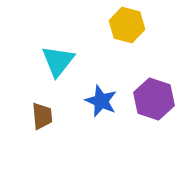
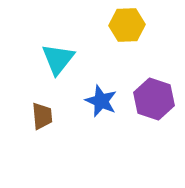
yellow hexagon: rotated 16 degrees counterclockwise
cyan triangle: moved 2 px up
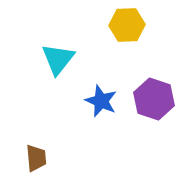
brown trapezoid: moved 6 px left, 42 px down
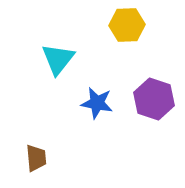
blue star: moved 4 px left, 2 px down; rotated 12 degrees counterclockwise
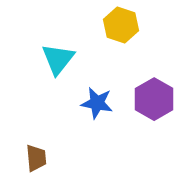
yellow hexagon: moved 6 px left; rotated 20 degrees clockwise
purple hexagon: rotated 12 degrees clockwise
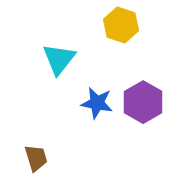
cyan triangle: moved 1 px right
purple hexagon: moved 11 px left, 3 px down
brown trapezoid: rotated 12 degrees counterclockwise
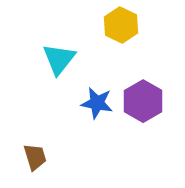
yellow hexagon: rotated 8 degrees clockwise
purple hexagon: moved 1 px up
brown trapezoid: moved 1 px left, 1 px up
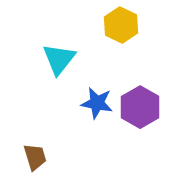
purple hexagon: moved 3 px left, 6 px down
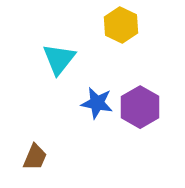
brown trapezoid: rotated 40 degrees clockwise
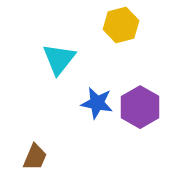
yellow hexagon: rotated 20 degrees clockwise
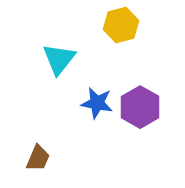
brown trapezoid: moved 3 px right, 1 px down
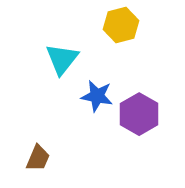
cyan triangle: moved 3 px right
blue star: moved 7 px up
purple hexagon: moved 1 px left, 7 px down
